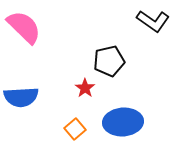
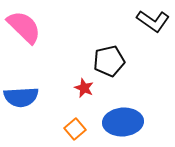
red star: moved 1 px left; rotated 12 degrees counterclockwise
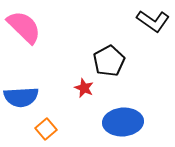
black pentagon: rotated 16 degrees counterclockwise
orange square: moved 29 px left
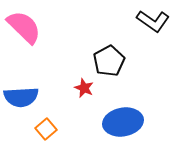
blue ellipse: rotated 6 degrees counterclockwise
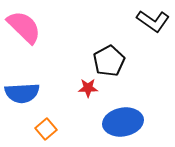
red star: moved 4 px right; rotated 24 degrees counterclockwise
blue semicircle: moved 1 px right, 4 px up
